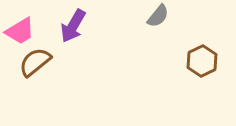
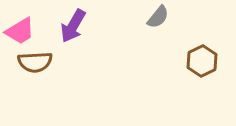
gray semicircle: moved 1 px down
brown semicircle: rotated 144 degrees counterclockwise
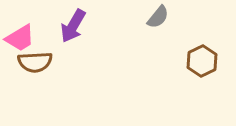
pink trapezoid: moved 7 px down
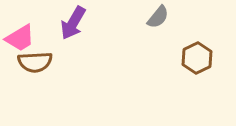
purple arrow: moved 3 px up
brown hexagon: moved 5 px left, 3 px up
